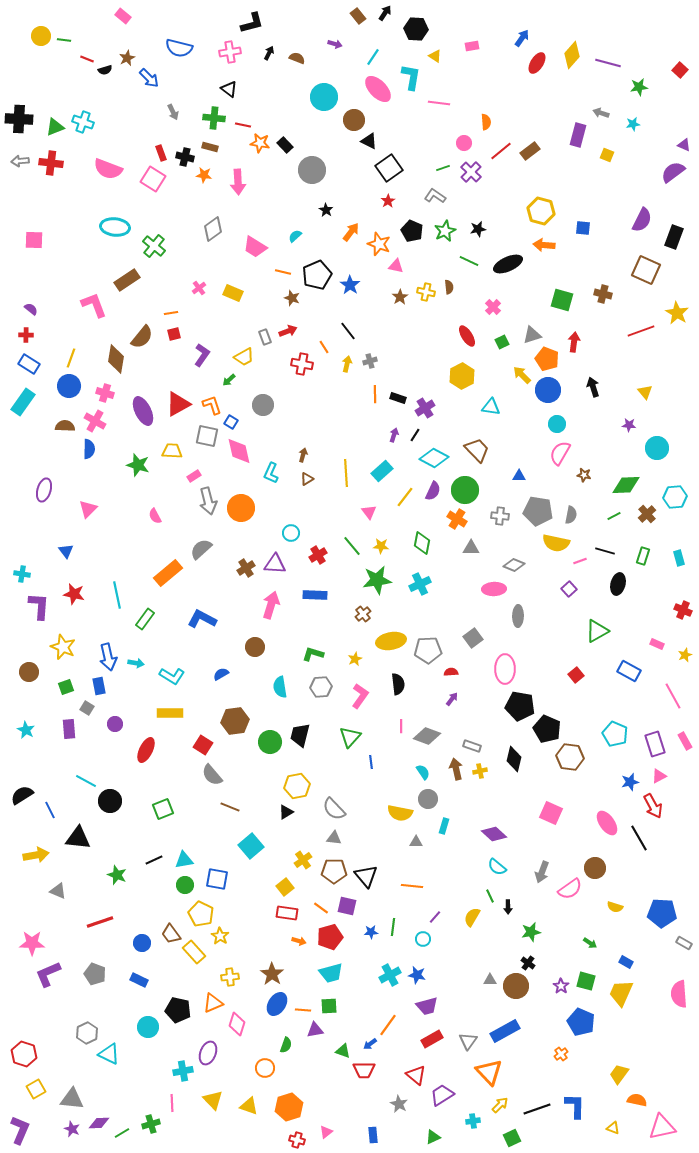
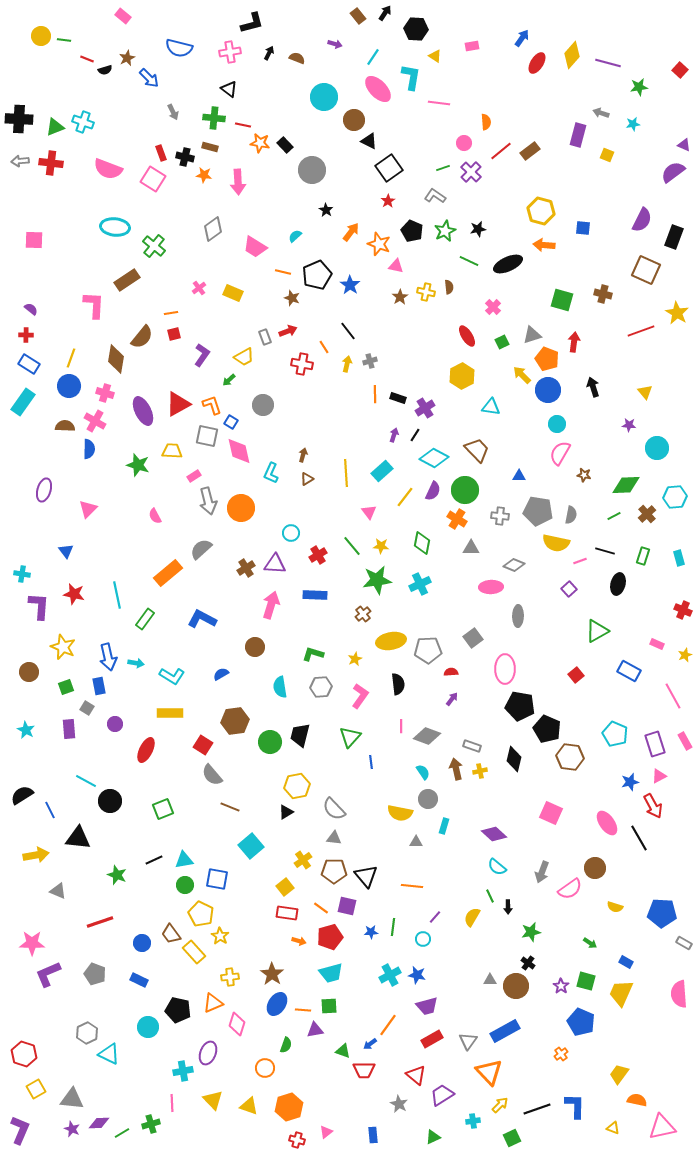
pink L-shape at (94, 305): rotated 24 degrees clockwise
pink ellipse at (494, 589): moved 3 px left, 2 px up
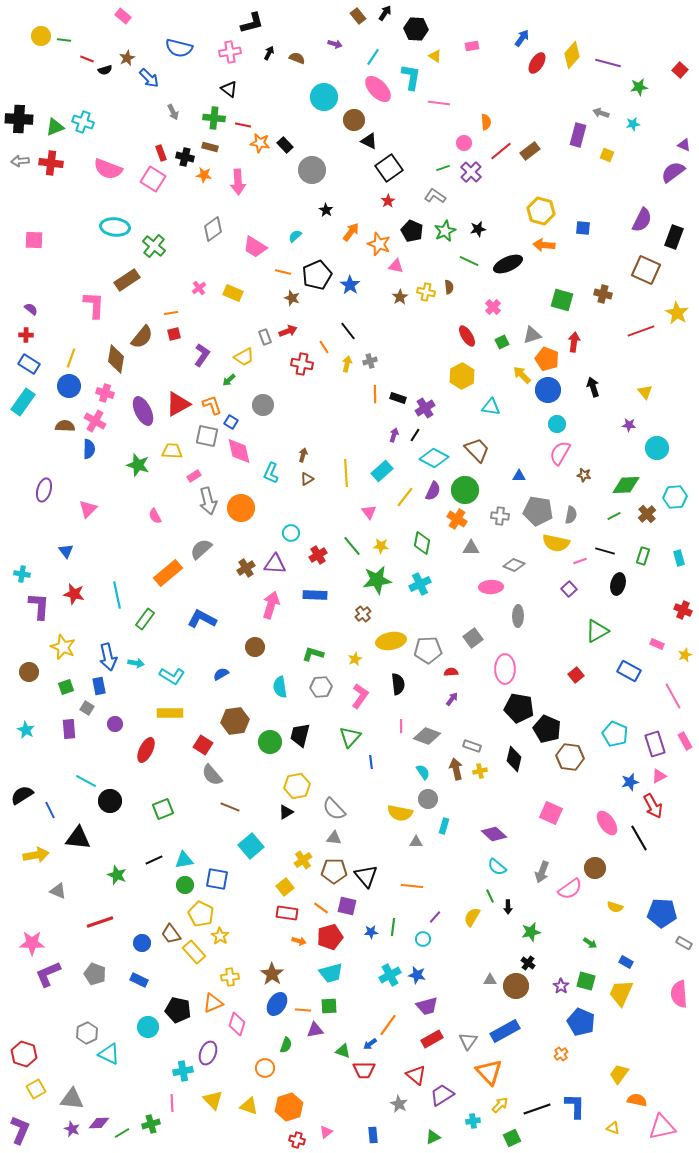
black pentagon at (520, 706): moved 1 px left, 2 px down
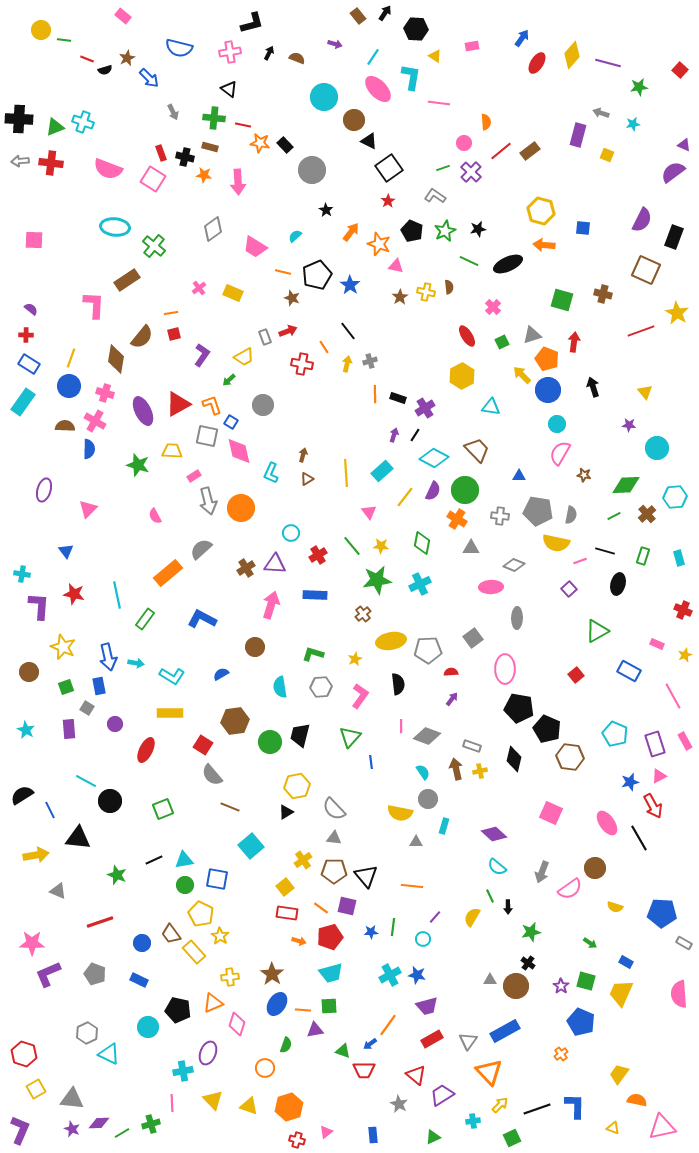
yellow circle at (41, 36): moved 6 px up
gray ellipse at (518, 616): moved 1 px left, 2 px down
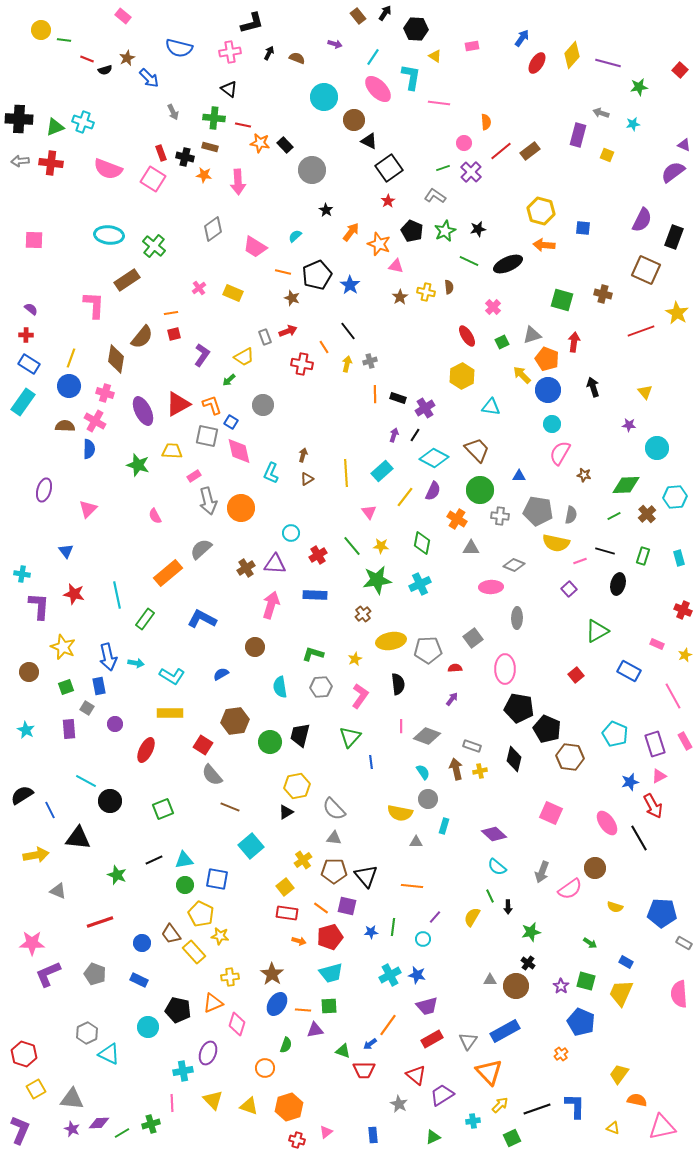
cyan ellipse at (115, 227): moved 6 px left, 8 px down
cyan circle at (557, 424): moved 5 px left
green circle at (465, 490): moved 15 px right
red semicircle at (451, 672): moved 4 px right, 4 px up
yellow star at (220, 936): rotated 24 degrees counterclockwise
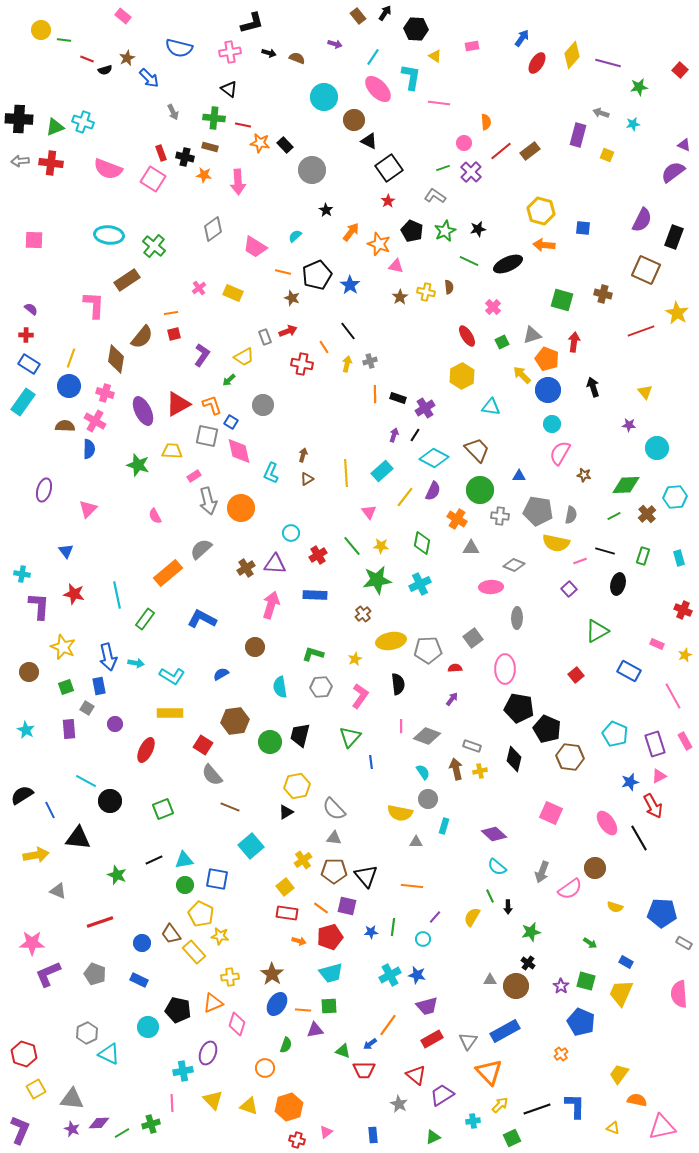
black arrow at (269, 53): rotated 80 degrees clockwise
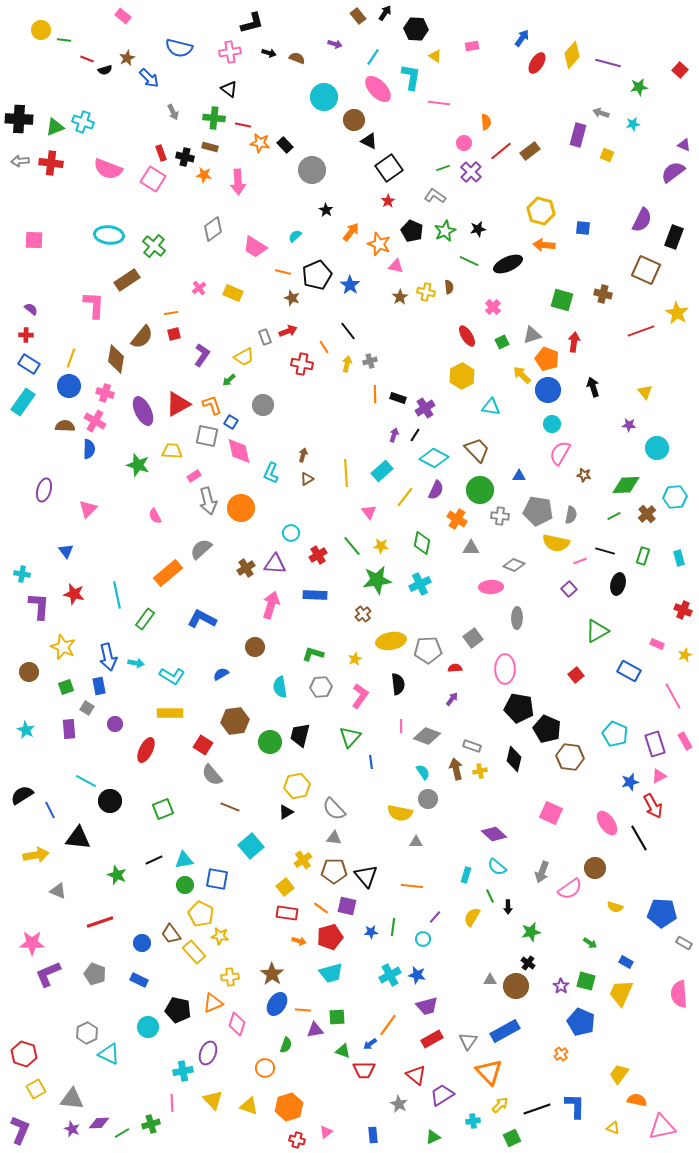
purple semicircle at (433, 491): moved 3 px right, 1 px up
cyan rectangle at (444, 826): moved 22 px right, 49 px down
green square at (329, 1006): moved 8 px right, 11 px down
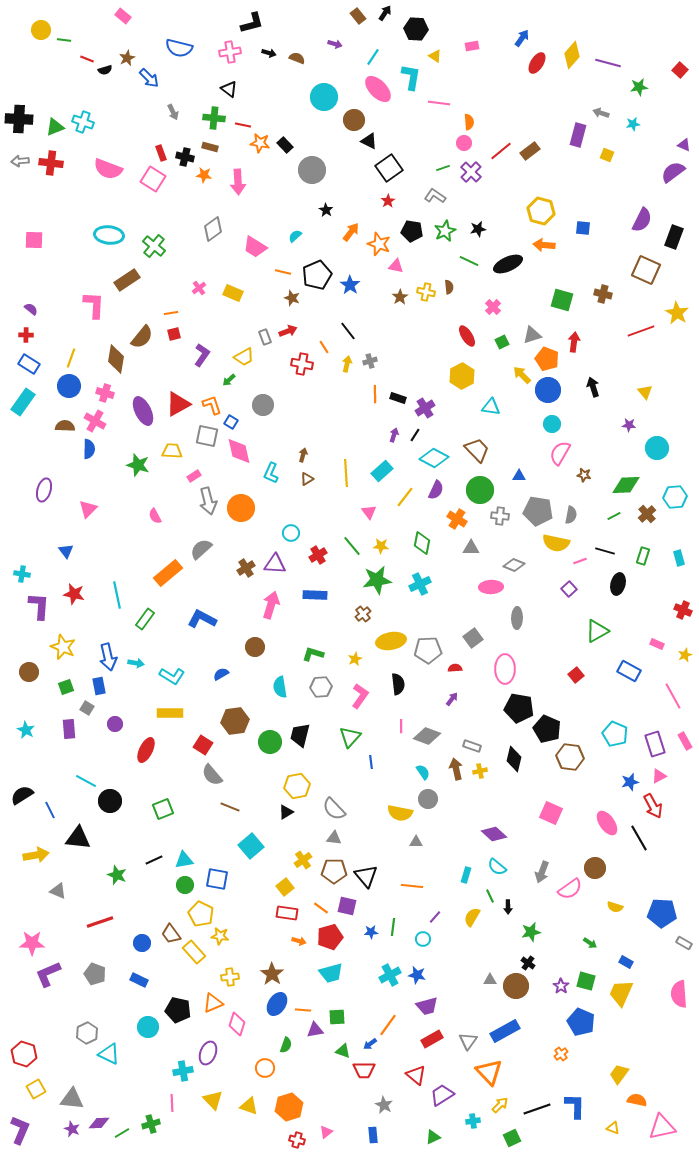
orange semicircle at (486, 122): moved 17 px left
black pentagon at (412, 231): rotated 15 degrees counterclockwise
gray star at (399, 1104): moved 15 px left, 1 px down
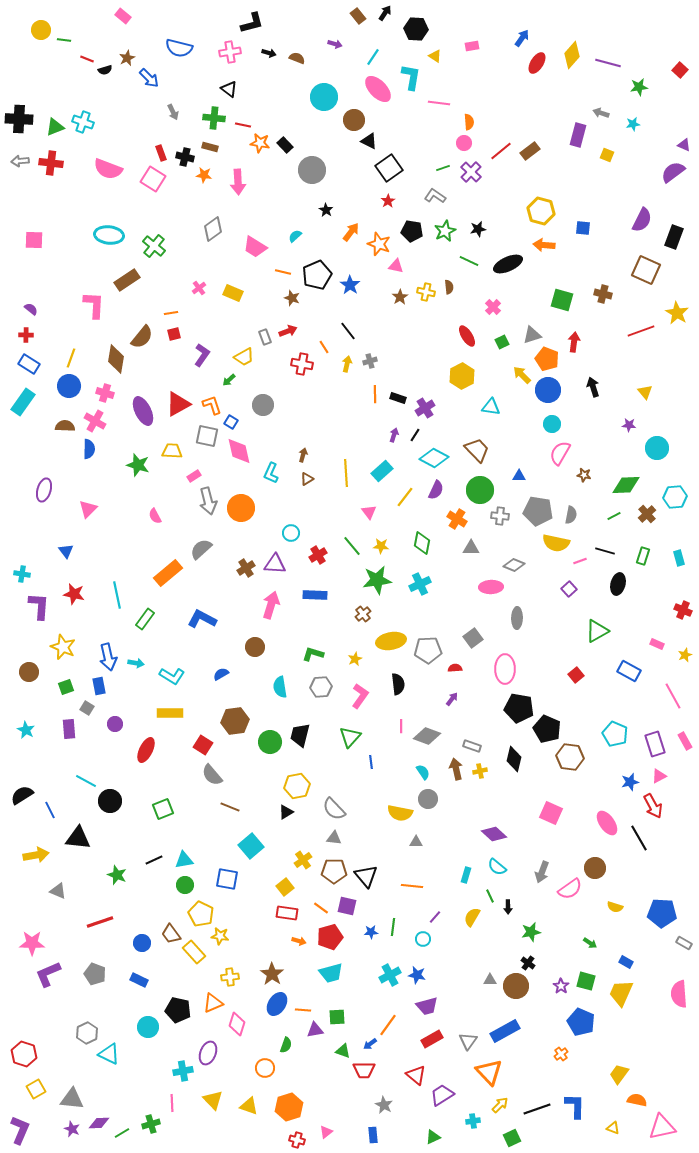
blue square at (217, 879): moved 10 px right
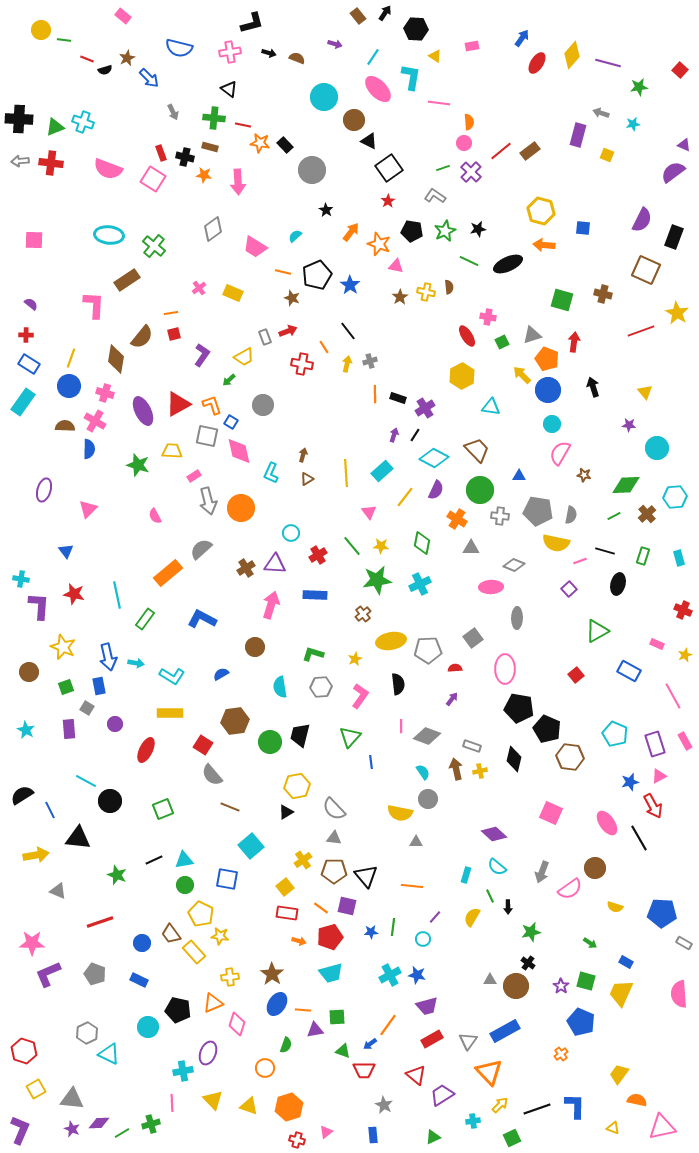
pink cross at (493, 307): moved 5 px left, 10 px down; rotated 35 degrees counterclockwise
purple semicircle at (31, 309): moved 5 px up
cyan cross at (22, 574): moved 1 px left, 5 px down
red hexagon at (24, 1054): moved 3 px up
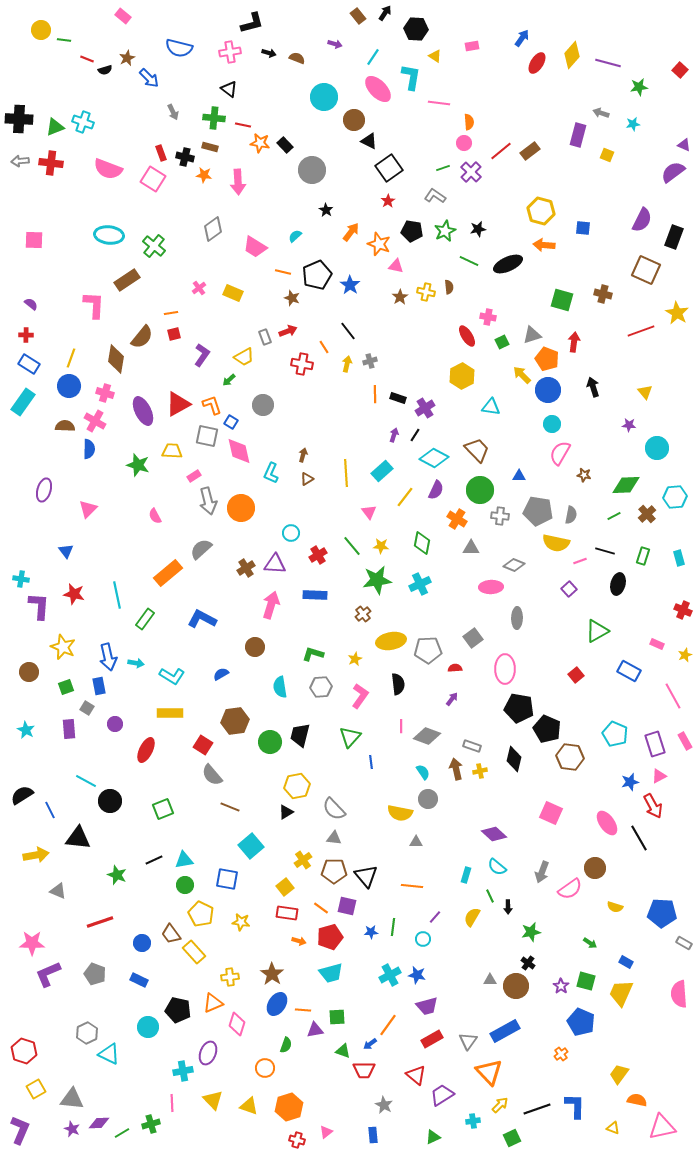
yellow star at (220, 936): moved 21 px right, 14 px up
